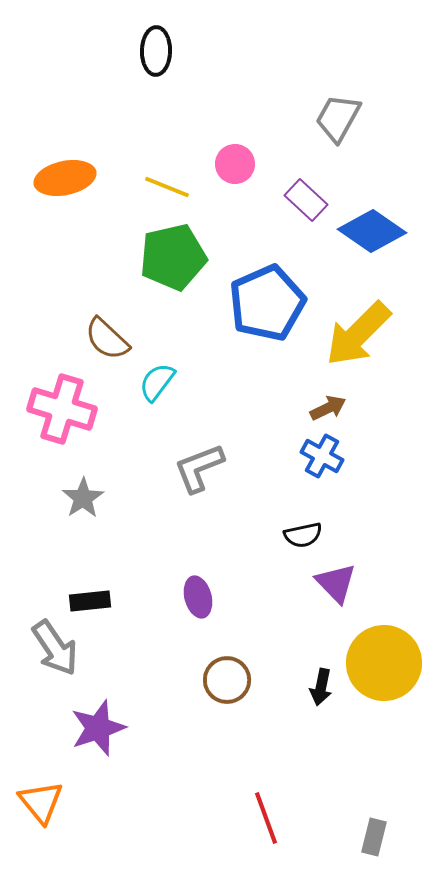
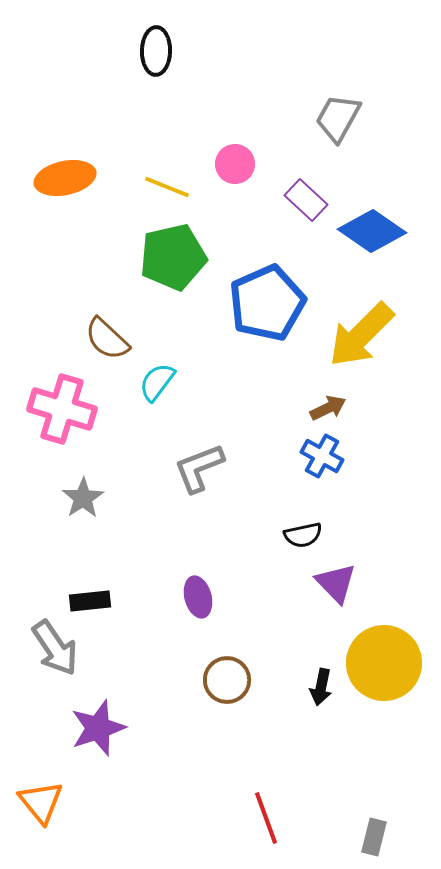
yellow arrow: moved 3 px right, 1 px down
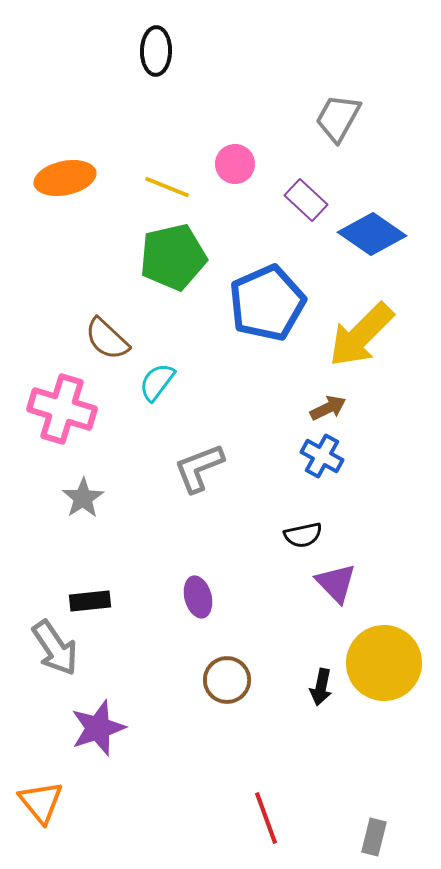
blue diamond: moved 3 px down
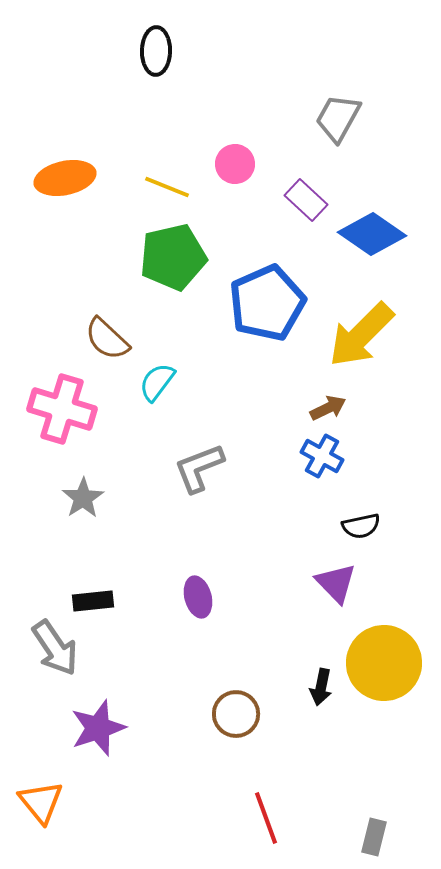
black semicircle: moved 58 px right, 9 px up
black rectangle: moved 3 px right
brown circle: moved 9 px right, 34 px down
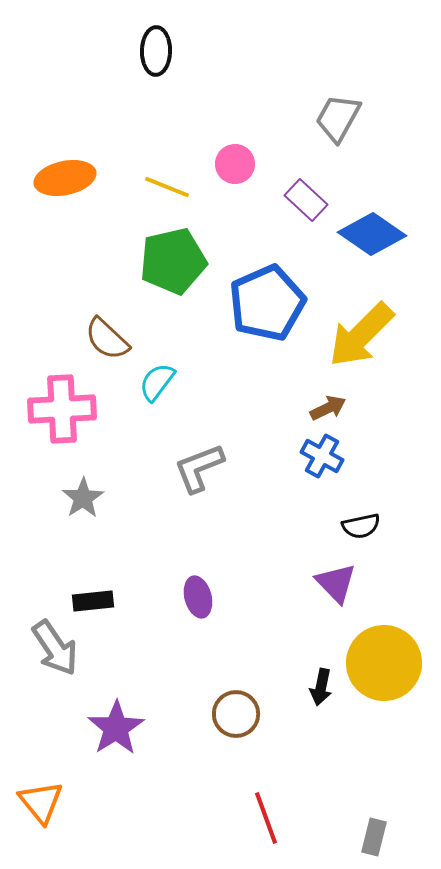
green pentagon: moved 4 px down
pink cross: rotated 20 degrees counterclockwise
purple star: moved 18 px right; rotated 14 degrees counterclockwise
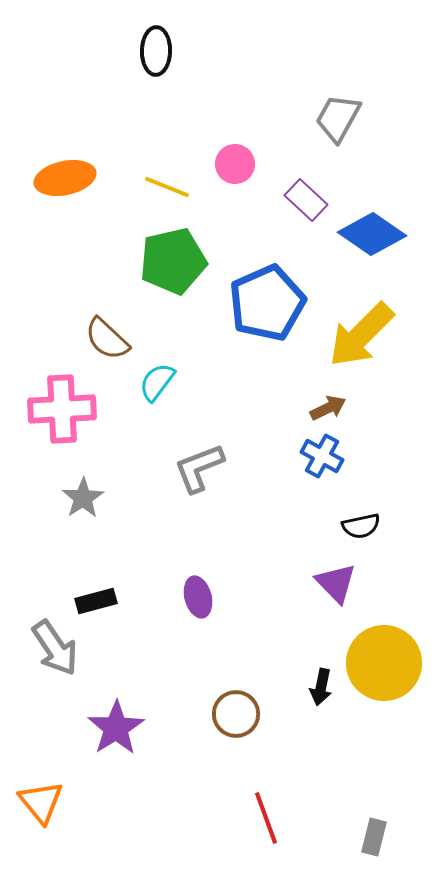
black rectangle: moved 3 px right; rotated 9 degrees counterclockwise
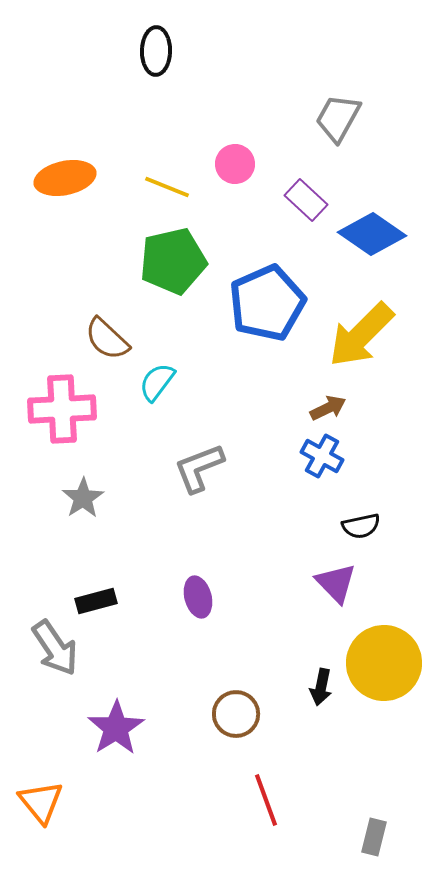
red line: moved 18 px up
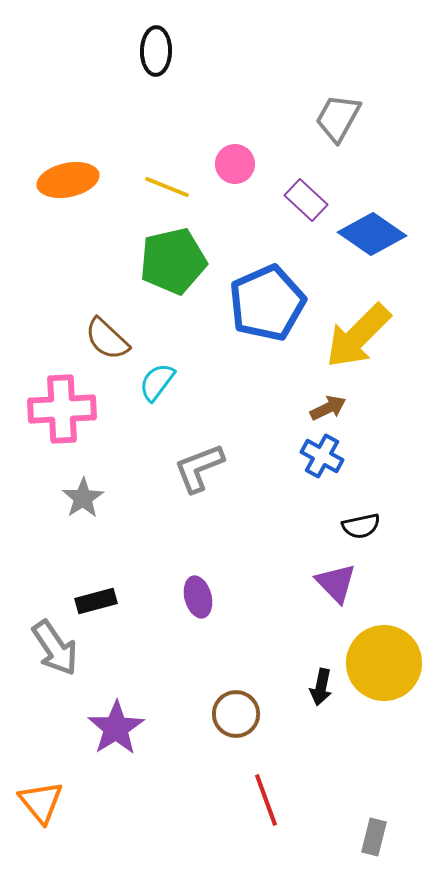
orange ellipse: moved 3 px right, 2 px down
yellow arrow: moved 3 px left, 1 px down
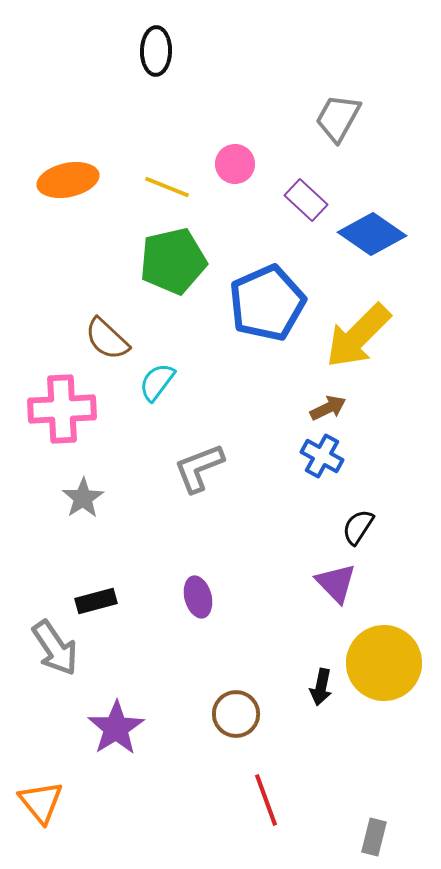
black semicircle: moved 3 px left, 1 px down; rotated 135 degrees clockwise
